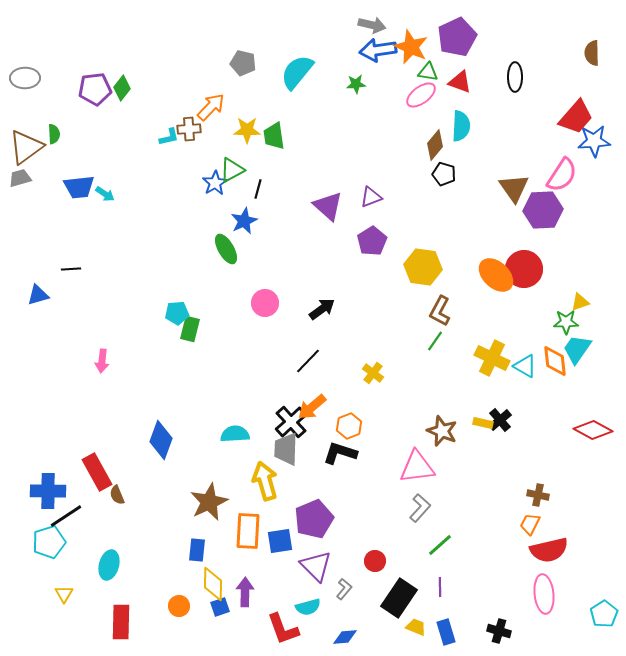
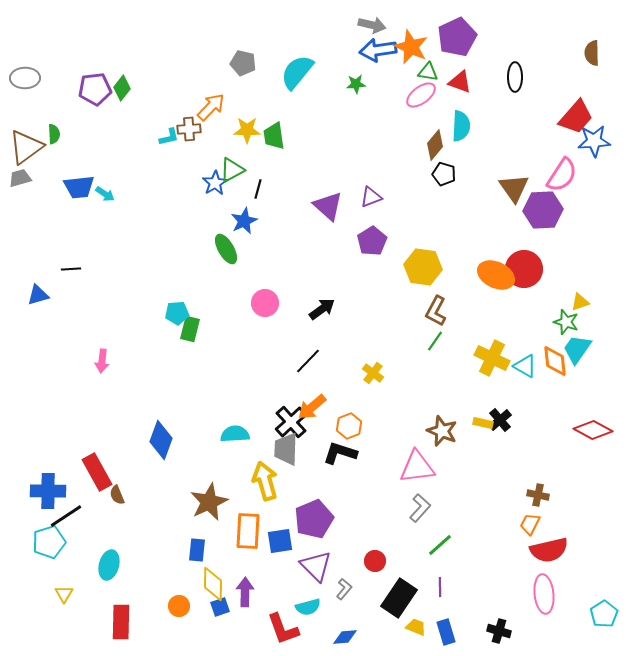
orange ellipse at (496, 275): rotated 18 degrees counterclockwise
brown L-shape at (440, 311): moved 4 px left
green star at (566, 322): rotated 20 degrees clockwise
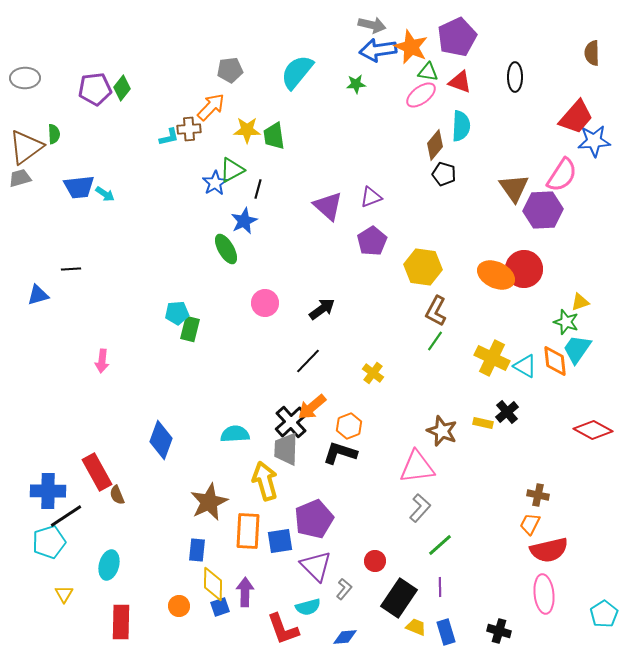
gray pentagon at (243, 63): moved 13 px left, 7 px down; rotated 20 degrees counterclockwise
black cross at (500, 420): moved 7 px right, 8 px up
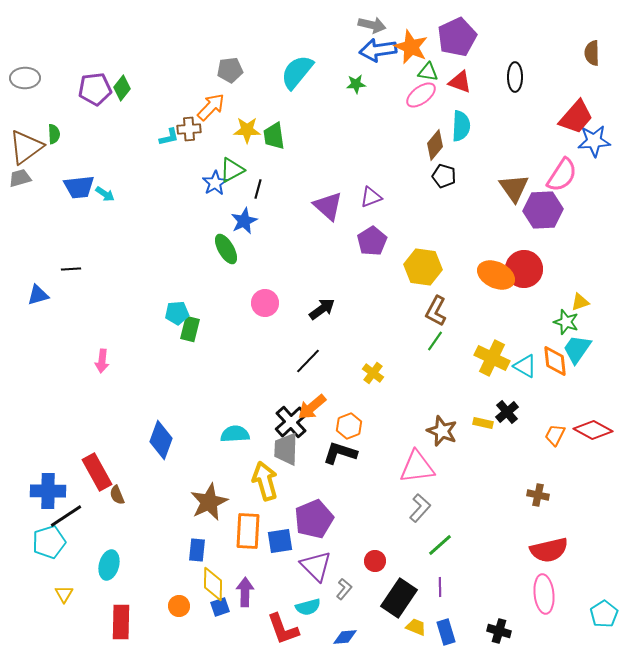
black pentagon at (444, 174): moved 2 px down
orange trapezoid at (530, 524): moved 25 px right, 89 px up
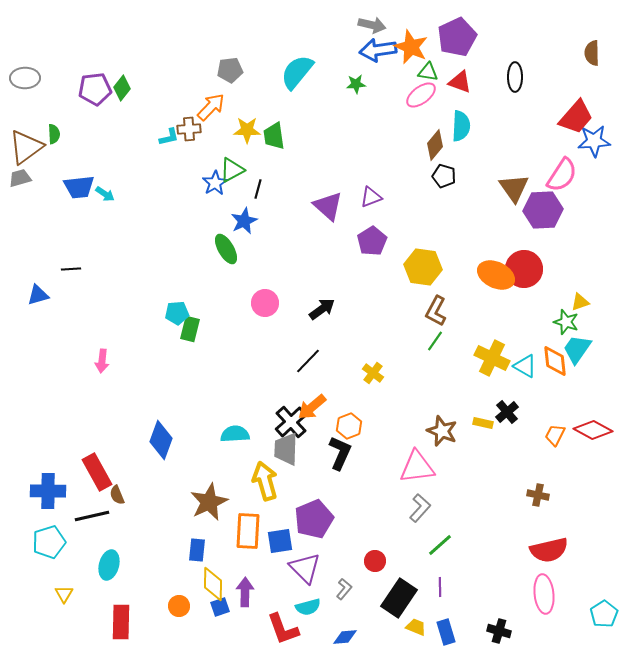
black L-shape at (340, 453): rotated 96 degrees clockwise
black line at (66, 516): moved 26 px right; rotated 20 degrees clockwise
purple triangle at (316, 566): moved 11 px left, 2 px down
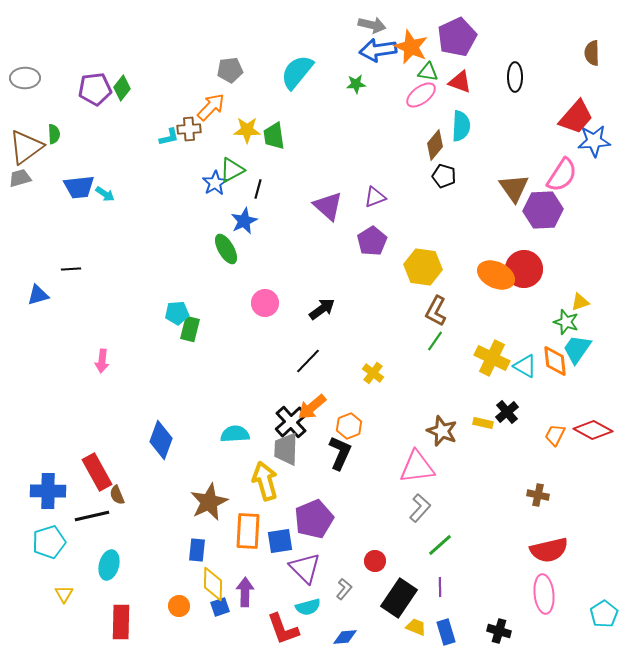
purple triangle at (371, 197): moved 4 px right
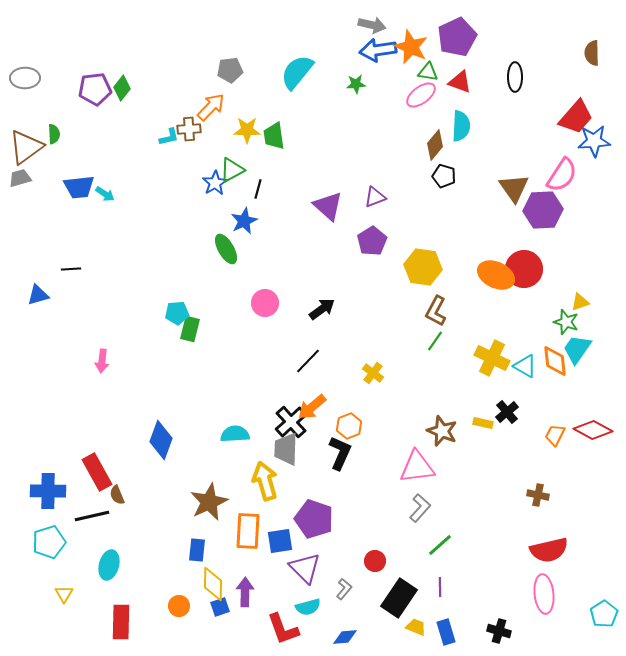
purple pentagon at (314, 519): rotated 30 degrees counterclockwise
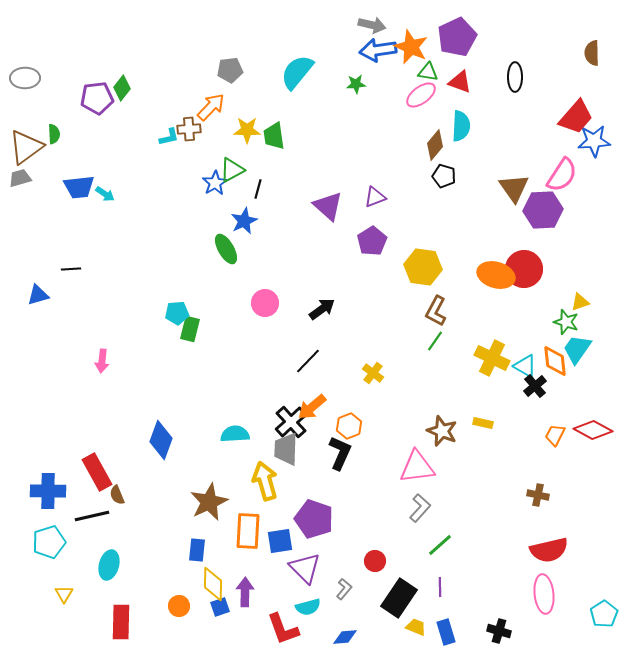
purple pentagon at (95, 89): moved 2 px right, 9 px down
orange ellipse at (496, 275): rotated 9 degrees counterclockwise
black cross at (507, 412): moved 28 px right, 26 px up
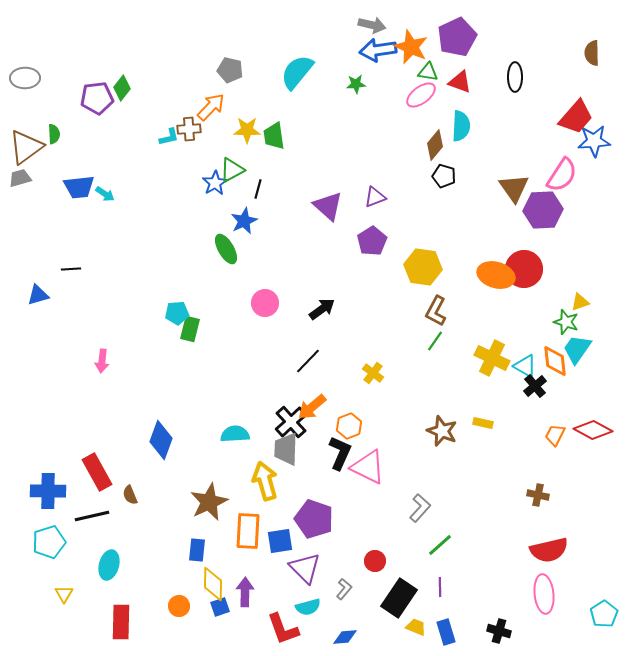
gray pentagon at (230, 70): rotated 20 degrees clockwise
pink triangle at (417, 467): moved 49 px left; rotated 33 degrees clockwise
brown semicircle at (117, 495): moved 13 px right
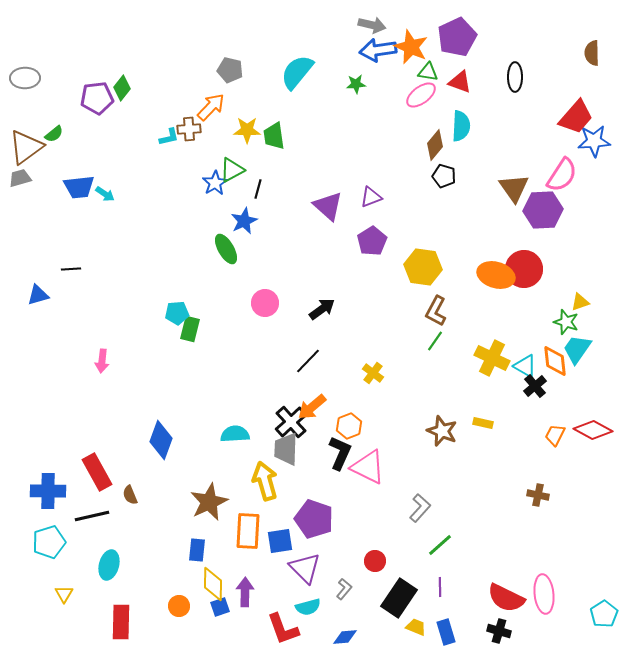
green semicircle at (54, 134): rotated 54 degrees clockwise
purple triangle at (375, 197): moved 4 px left
red semicircle at (549, 550): moved 43 px left, 48 px down; rotated 39 degrees clockwise
